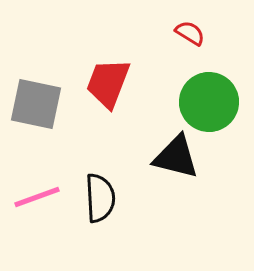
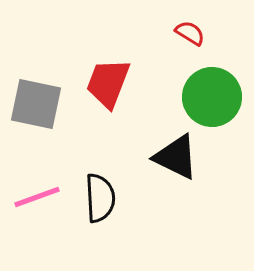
green circle: moved 3 px right, 5 px up
black triangle: rotated 12 degrees clockwise
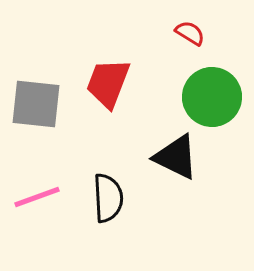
gray square: rotated 6 degrees counterclockwise
black semicircle: moved 8 px right
